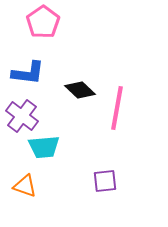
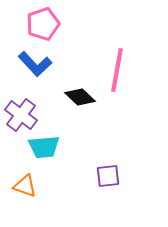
pink pentagon: moved 2 px down; rotated 16 degrees clockwise
blue L-shape: moved 7 px right, 9 px up; rotated 40 degrees clockwise
black diamond: moved 7 px down
pink line: moved 38 px up
purple cross: moved 1 px left, 1 px up
purple square: moved 3 px right, 5 px up
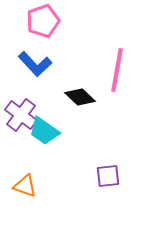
pink pentagon: moved 3 px up
cyan trapezoid: moved 16 px up; rotated 40 degrees clockwise
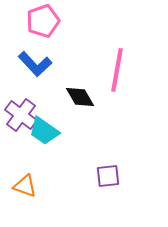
black diamond: rotated 16 degrees clockwise
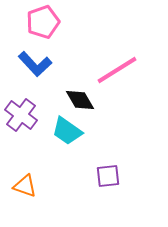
pink pentagon: moved 1 px down
pink line: rotated 48 degrees clockwise
black diamond: moved 3 px down
cyan trapezoid: moved 23 px right
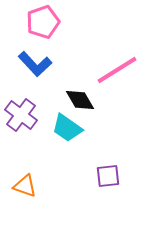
cyan trapezoid: moved 3 px up
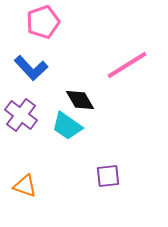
blue L-shape: moved 4 px left, 4 px down
pink line: moved 10 px right, 5 px up
cyan trapezoid: moved 2 px up
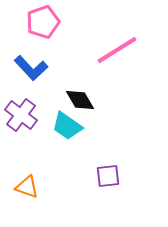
pink line: moved 10 px left, 15 px up
orange triangle: moved 2 px right, 1 px down
